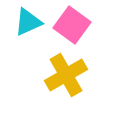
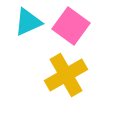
pink square: moved 1 px left, 1 px down
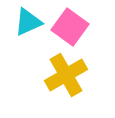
pink square: moved 1 px left, 1 px down
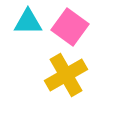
cyan triangle: rotated 24 degrees clockwise
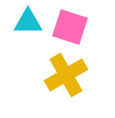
pink square: rotated 18 degrees counterclockwise
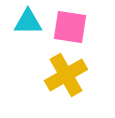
pink square: rotated 9 degrees counterclockwise
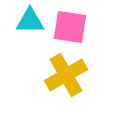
cyan triangle: moved 2 px right, 1 px up
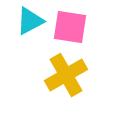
cyan triangle: rotated 28 degrees counterclockwise
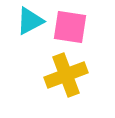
yellow cross: rotated 9 degrees clockwise
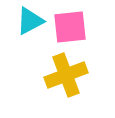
pink square: rotated 15 degrees counterclockwise
